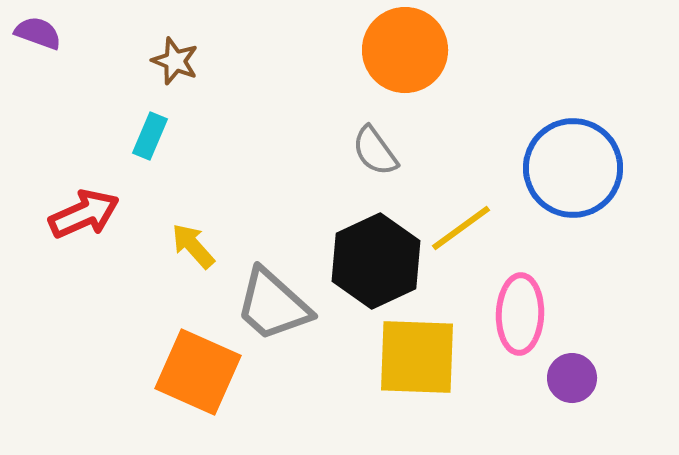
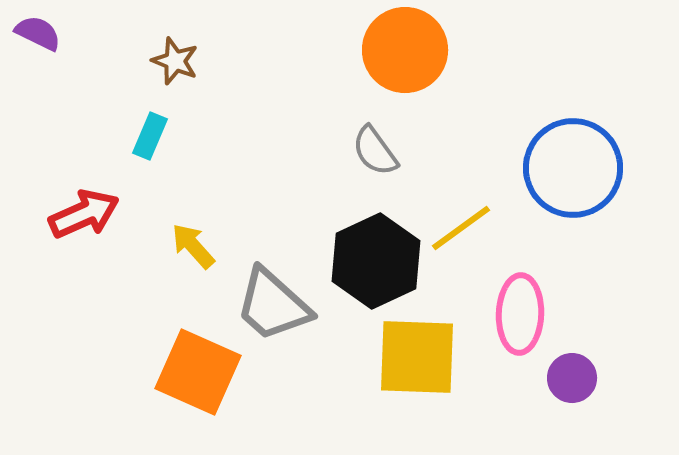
purple semicircle: rotated 6 degrees clockwise
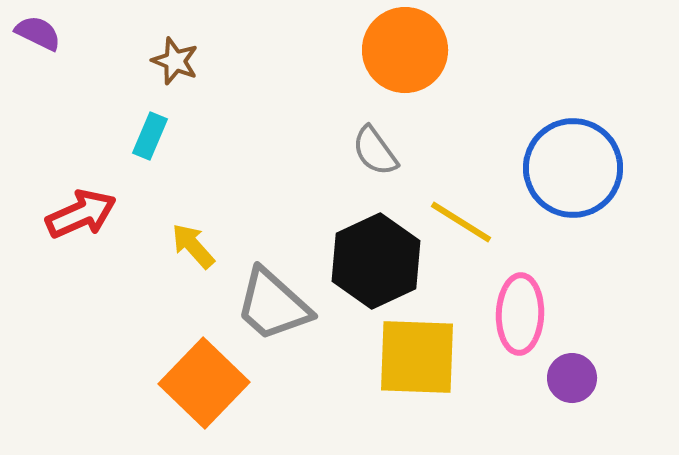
red arrow: moved 3 px left
yellow line: moved 6 px up; rotated 68 degrees clockwise
orange square: moved 6 px right, 11 px down; rotated 20 degrees clockwise
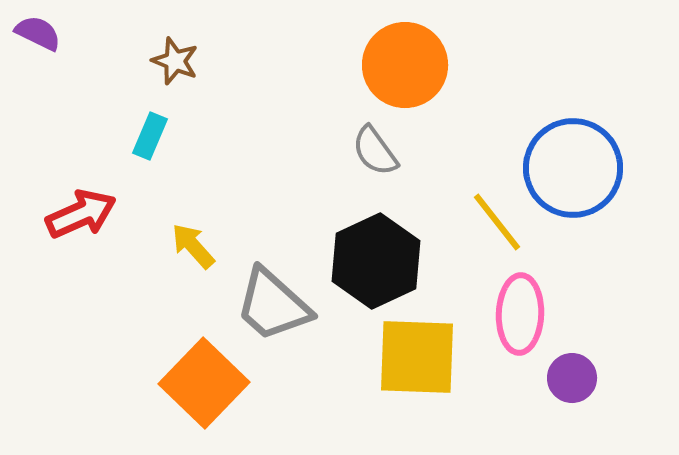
orange circle: moved 15 px down
yellow line: moved 36 px right; rotated 20 degrees clockwise
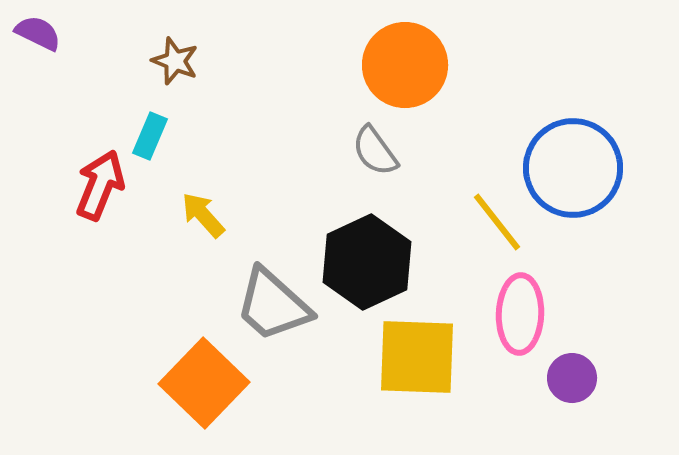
red arrow: moved 19 px right, 29 px up; rotated 44 degrees counterclockwise
yellow arrow: moved 10 px right, 31 px up
black hexagon: moved 9 px left, 1 px down
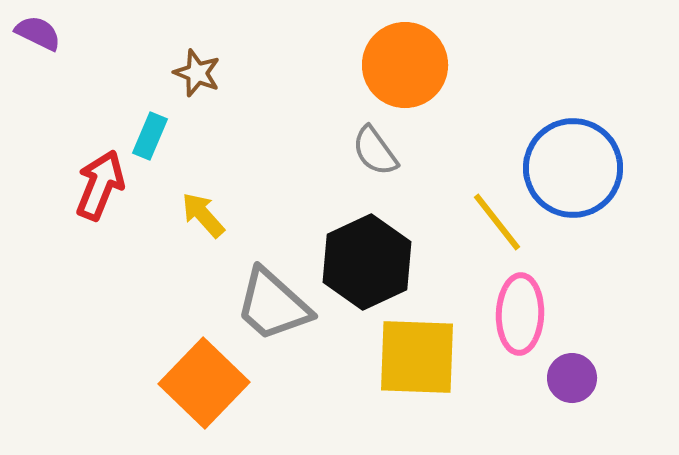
brown star: moved 22 px right, 12 px down
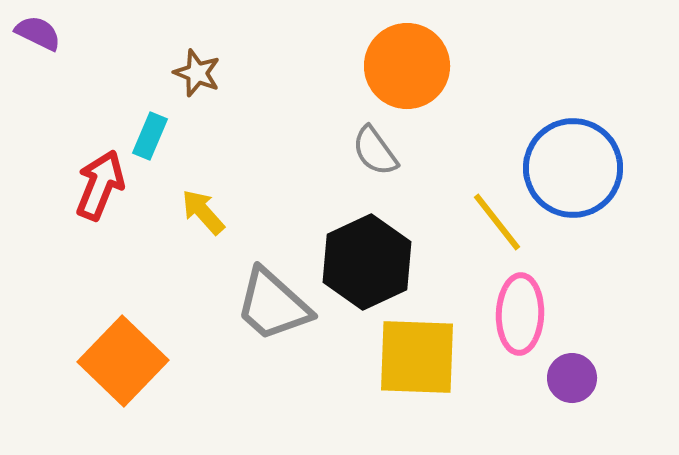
orange circle: moved 2 px right, 1 px down
yellow arrow: moved 3 px up
orange square: moved 81 px left, 22 px up
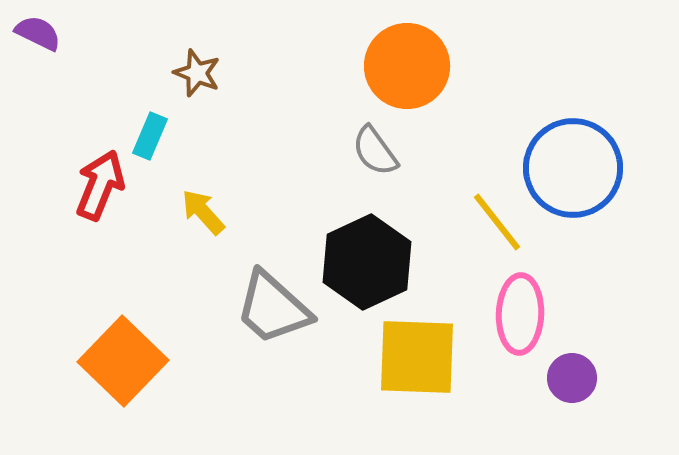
gray trapezoid: moved 3 px down
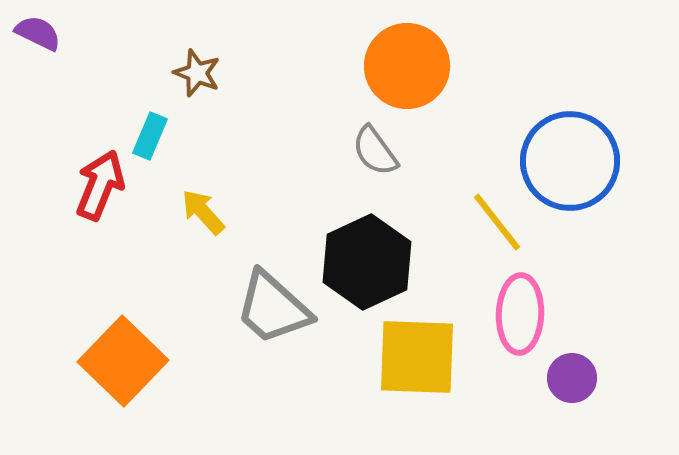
blue circle: moved 3 px left, 7 px up
